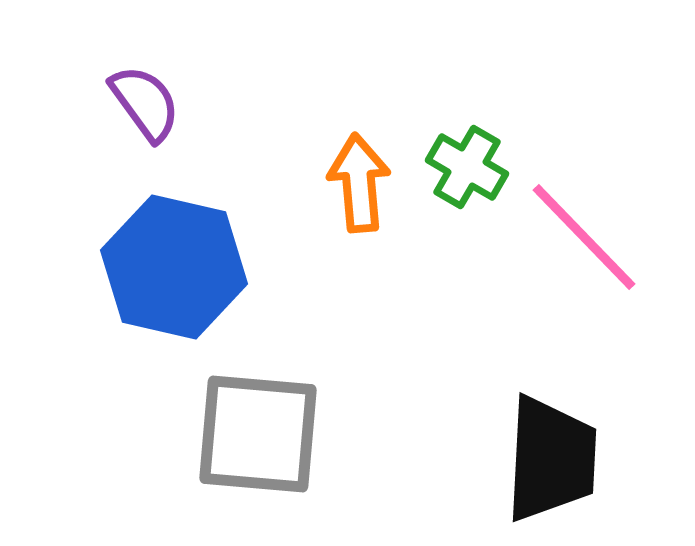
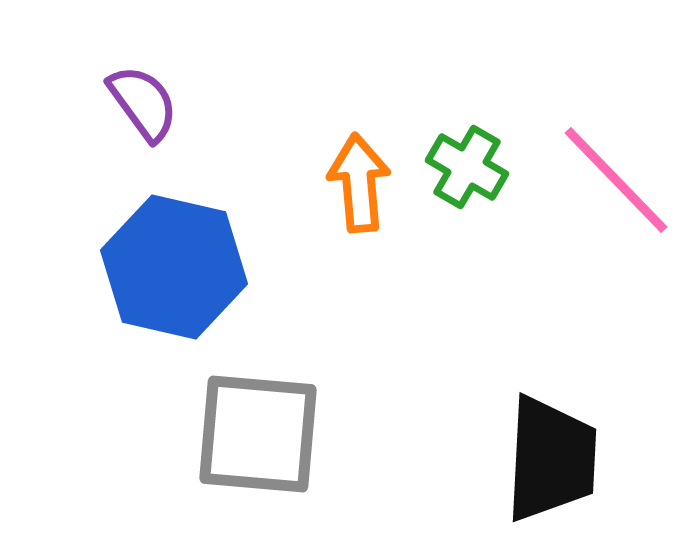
purple semicircle: moved 2 px left
pink line: moved 32 px right, 57 px up
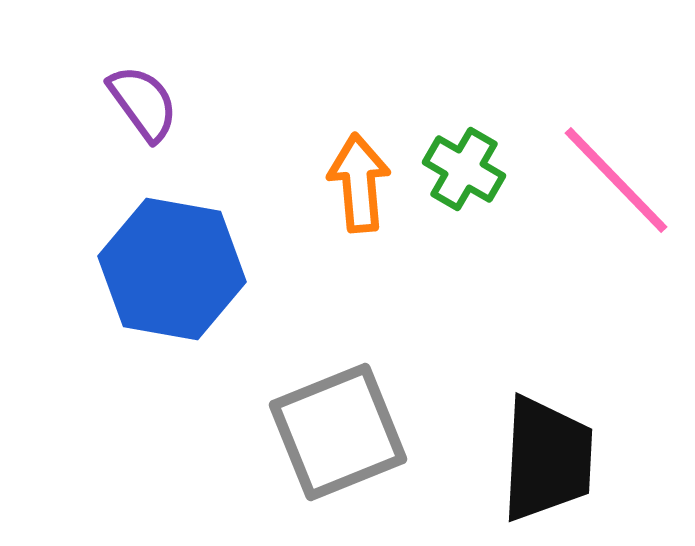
green cross: moved 3 px left, 2 px down
blue hexagon: moved 2 px left, 2 px down; rotated 3 degrees counterclockwise
gray square: moved 80 px right, 2 px up; rotated 27 degrees counterclockwise
black trapezoid: moved 4 px left
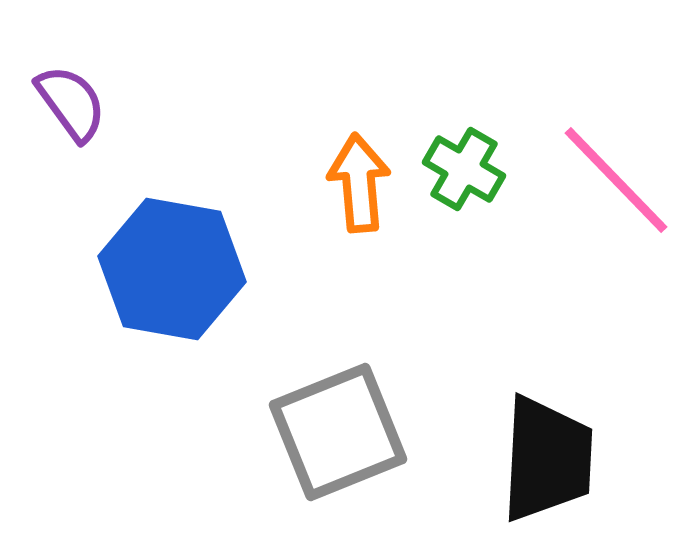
purple semicircle: moved 72 px left
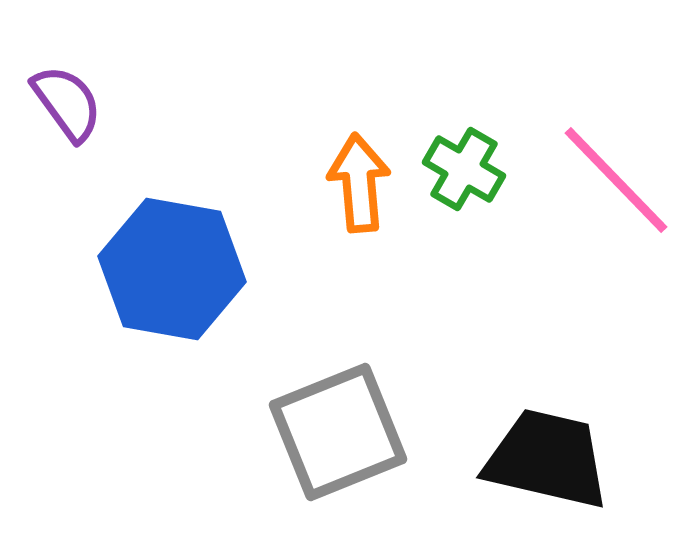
purple semicircle: moved 4 px left
black trapezoid: rotated 80 degrees counterclockwise
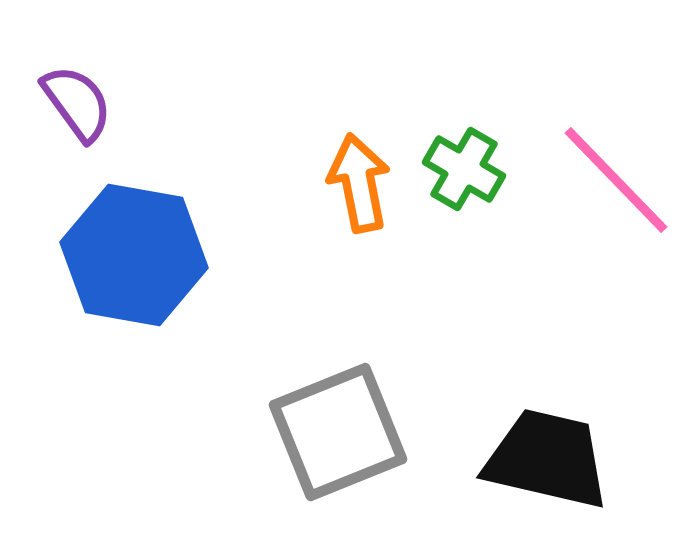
purple semicircle: moved 10 px right
orange arrow: rotated 6 degrees counterclockwise
blue hexagon: moved 38 px left, 14 px up
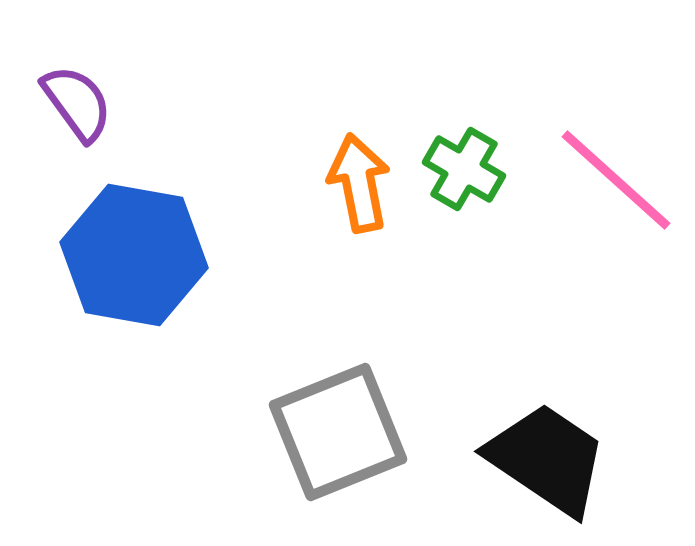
pink line: rotated 4 degrees counterclockwise
black trapezoid: rotated 21 degrees clockwise
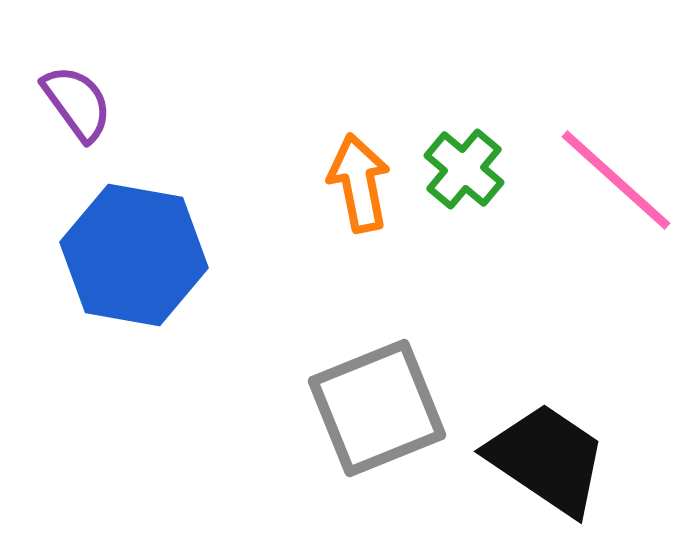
green cross: rotated 10 degrees clockwise
gray square: moved 39 px right, 24 px up
